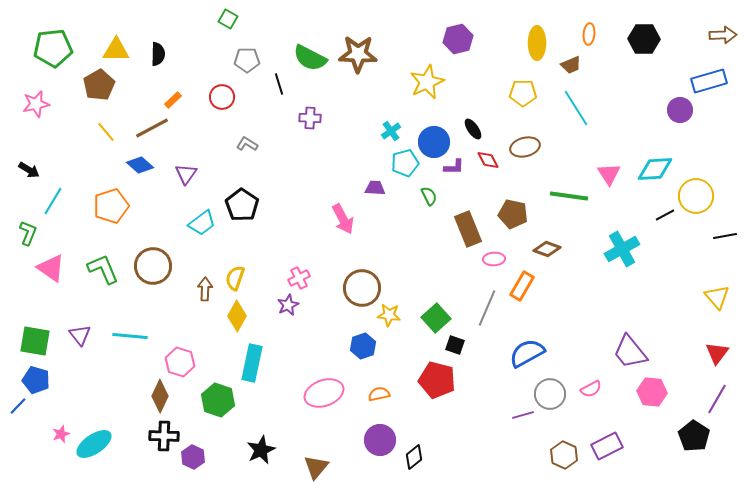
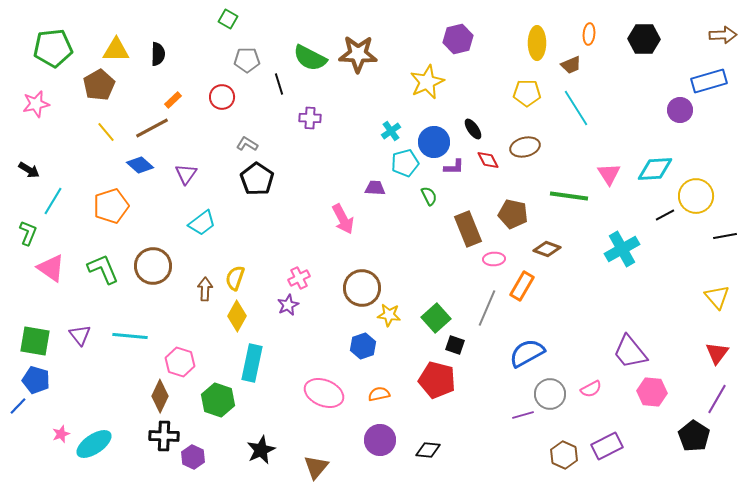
yellow pentagon at (523, 93): moved 4 px right
black pentagon at (242, 205): moved 15 px right, 26 px up
pink ellipse at (324, 393): rotated 42 degrees clockwise
black diamond at (414, 457): moved 14 px right, 7 px up; rotated 45 degrees clockwise
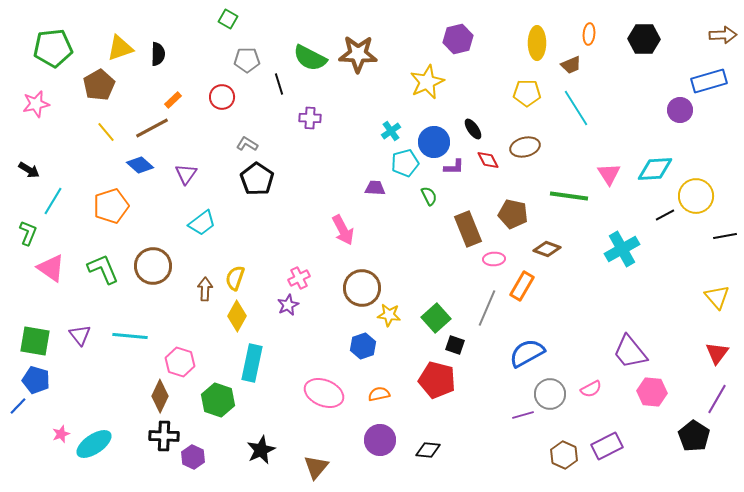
yellow triangle at (116, 50): moved 4 px right, 2 px up; rotated 20 degrees counterclockwise
pink arrow at (343, 219): moved 11 px down
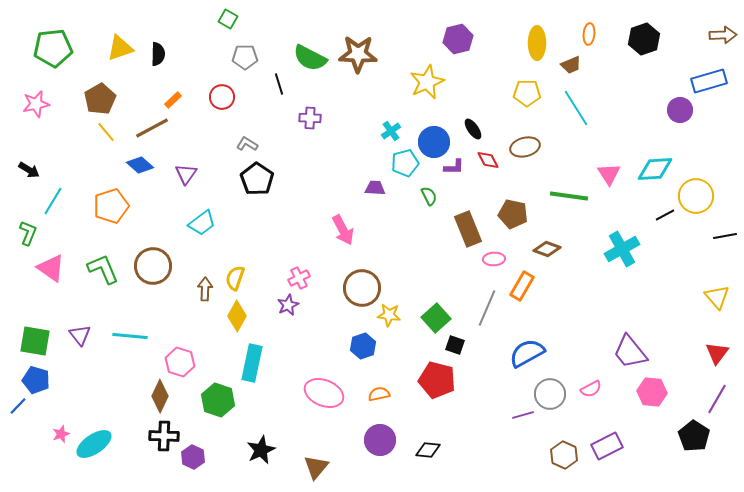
black hexagon at (644, 39): rotated 20 degrees counterclockwise
gray pentagon at (247, 60): moved 2 px left, 3 px up
brown pentagon at (99, 85): moved 1 px right, 14 px down
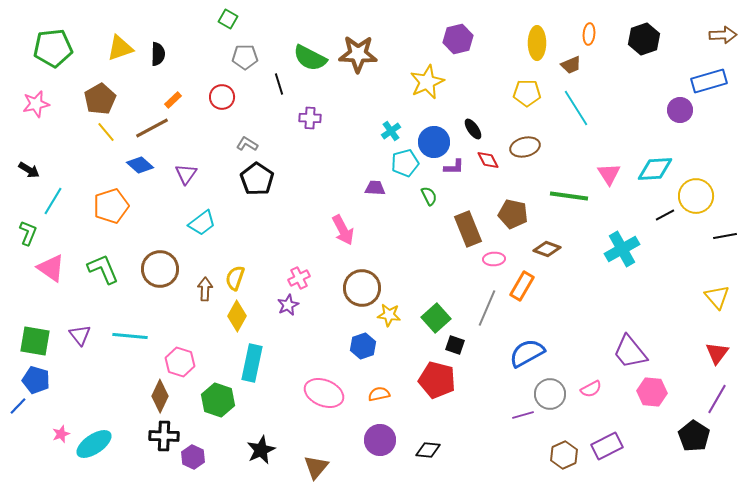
brown circle at (153, 266): moved 7 px right, 3 px down
brown hexagon at (564, 455): rotated 12 degrees clockwise
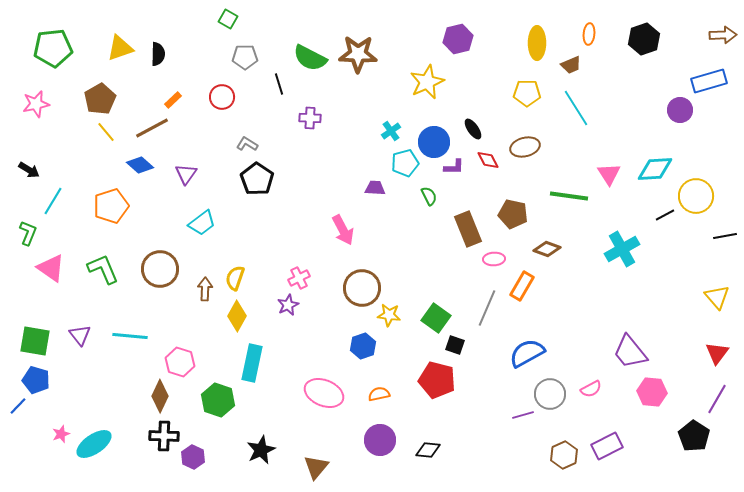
green square at (436, 318): rotated 12 degrees counterclockwise
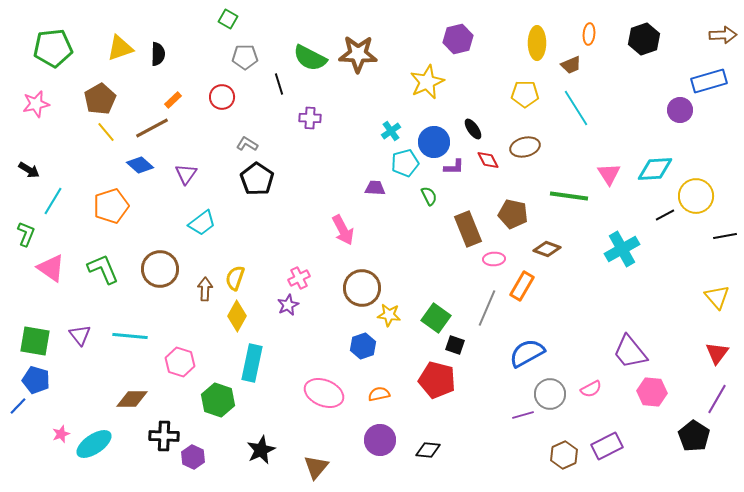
yellow pentagon at (527, 93): moved 2 px left, 1 px down
green L-shape at (28, 233): moved 2 px left, 1 px down
brown diamond at (160, 396): moved 28 px left, 3 px down; rotated 64 degrees clockwise
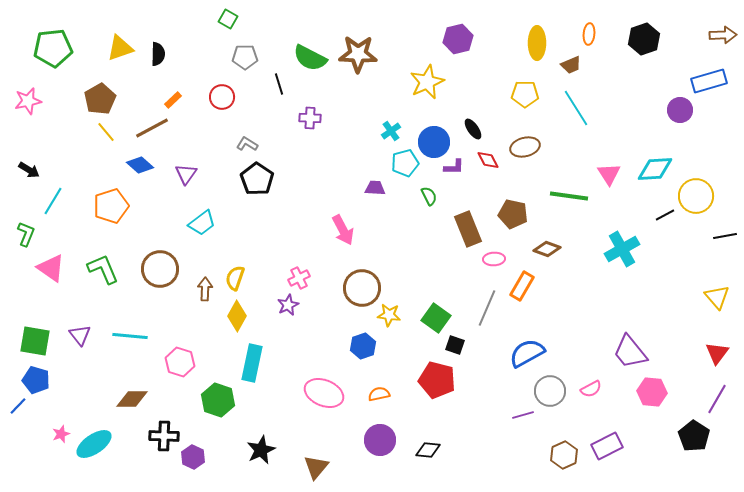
pink star at (36, 104): moved 8 px left, 3 px up
gray circle at (550, 394): moved 3 px up
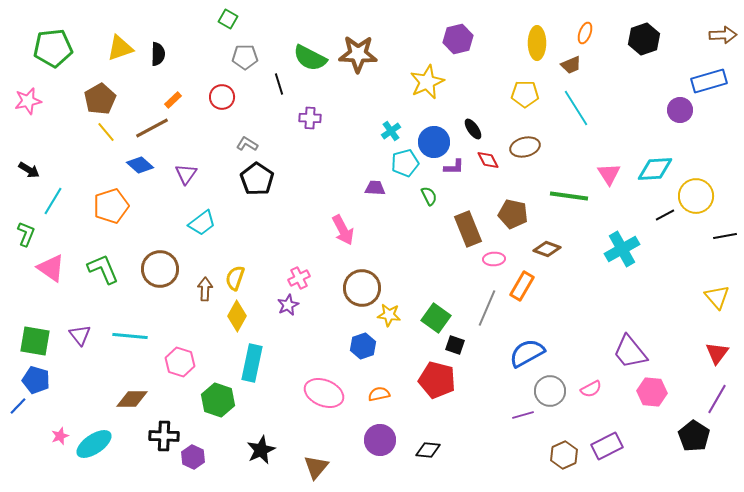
orange ellipse at (589, 34): moved 4 px left, 1 px up; rotated 15 degrees clockwise
pink star at (61, 434): moved 1 px left, 2 px down
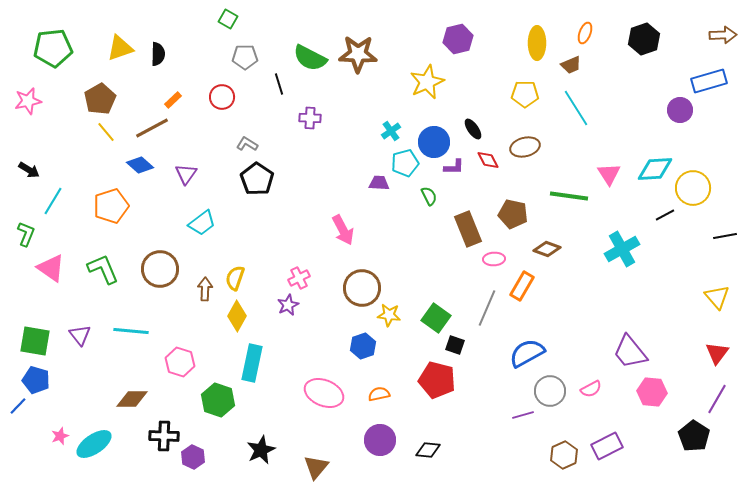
purple trapezoid at (375, 188): moved 4 px right, 5 px up
yellow circle at (696, 196): moved 3 px left, 8 px up
cyan line at (130, 336): moved 1 px right, 5 px up
